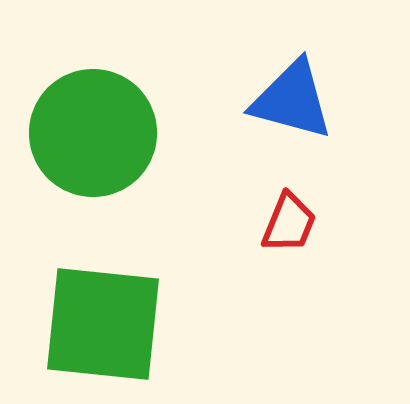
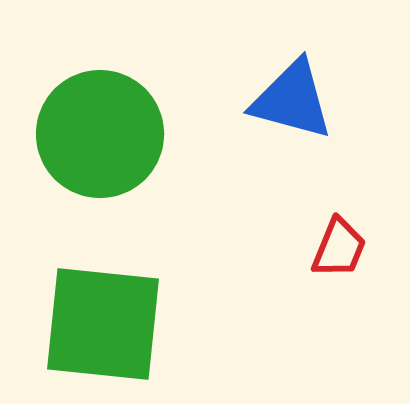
green circle: moved 7 px right, 1 px down
red trapezoid: moved 50 px right, 25 px down
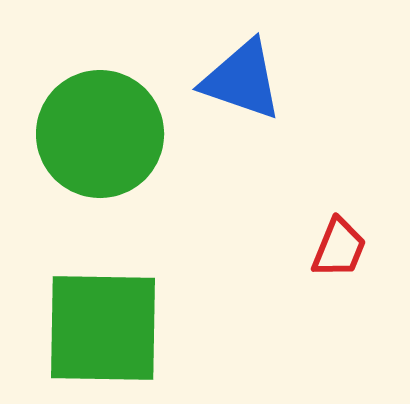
blue triangle: moved 50 px left, 20 px up; rotated 4 degrees clockwise
green square: moved 4 px down; rotated 5 degrees counterclockwise
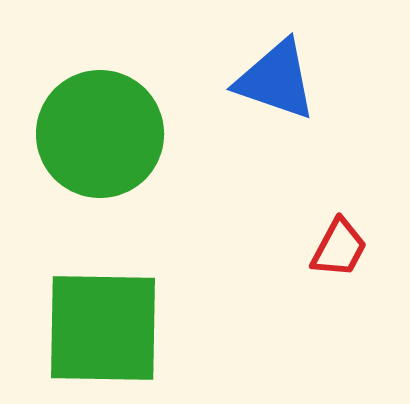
blue triangle: moved 34 px right
red trapezoid: rotated 6 degrees clockwise
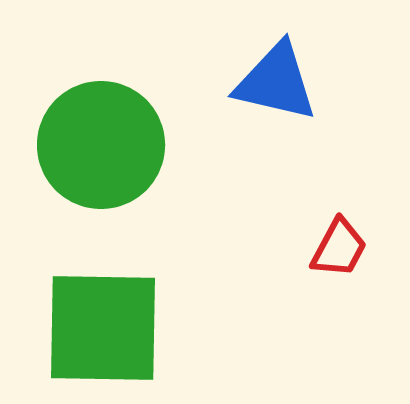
blue triangle: moved 2 px down; rotated 6 degrees counterclockwise
green circle: moved 1 px right, 11 px down
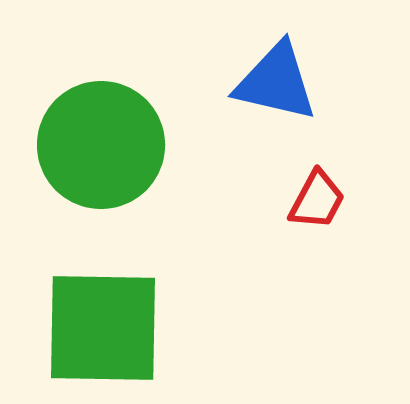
red trapezoid: moved 22 px left, 48 px up
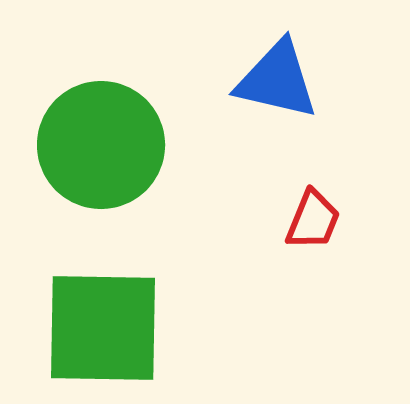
blue triangle: moved 1 px right, 2 px up
red trapezoid: moved 4 px left, 20 px down; rotated 6 degrees counterclockwise
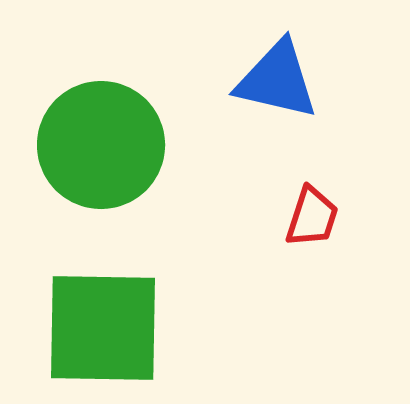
red trapezoid: moved 1 px left, 3 px up; rotated 4 degrees counterclockwise
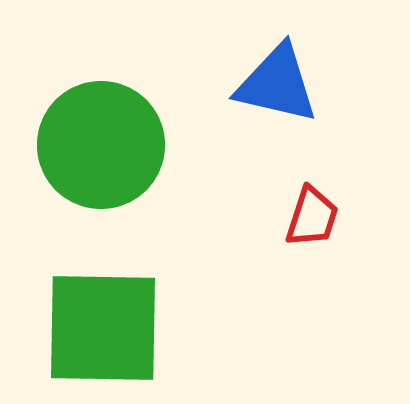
blue triangle: moved 4 px down
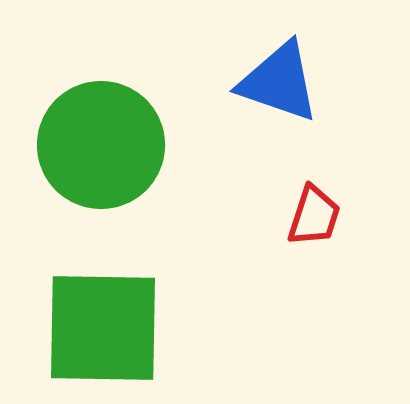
blue triangle: moved 2 px right, 2 px up; rotated 6 degrees clockwise
red trapezoid: moved 2 px right, 1 px up
